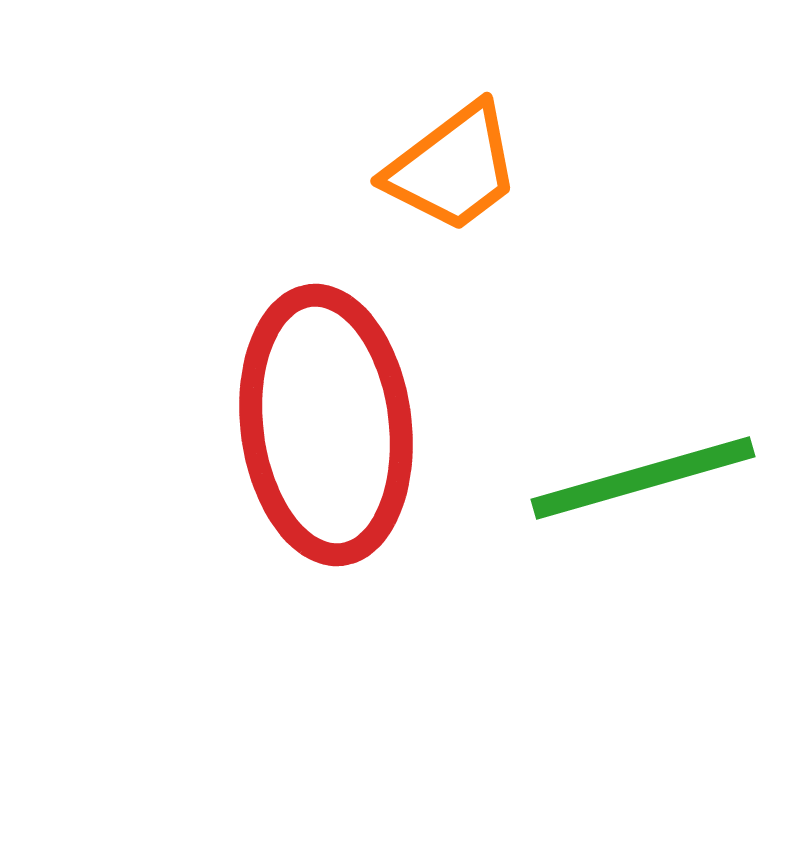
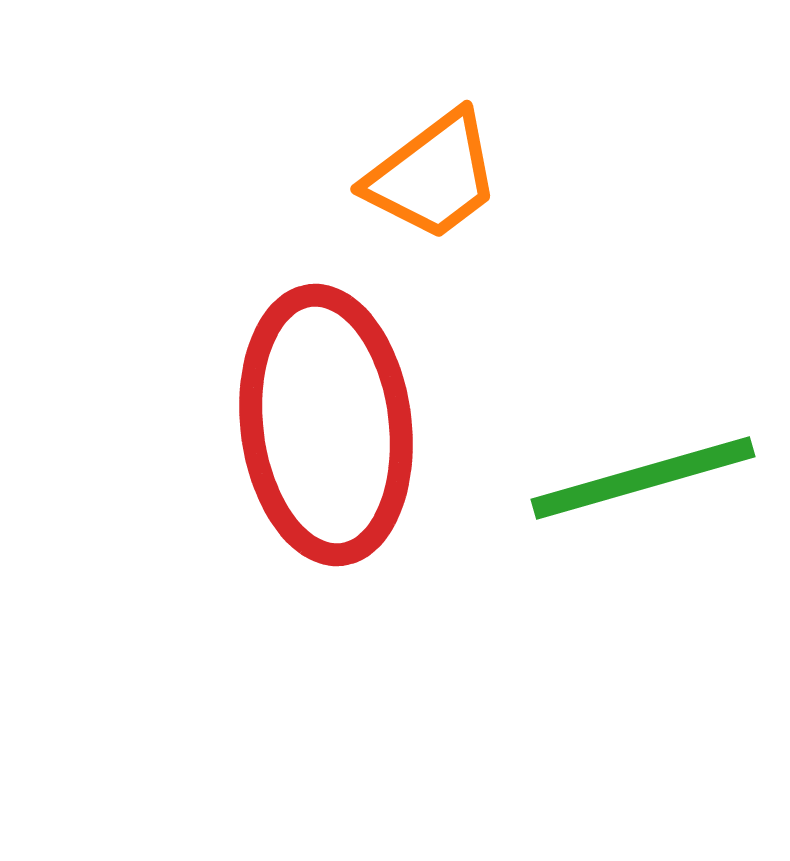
orange trapezoid: moved 20 px left, 8 px down
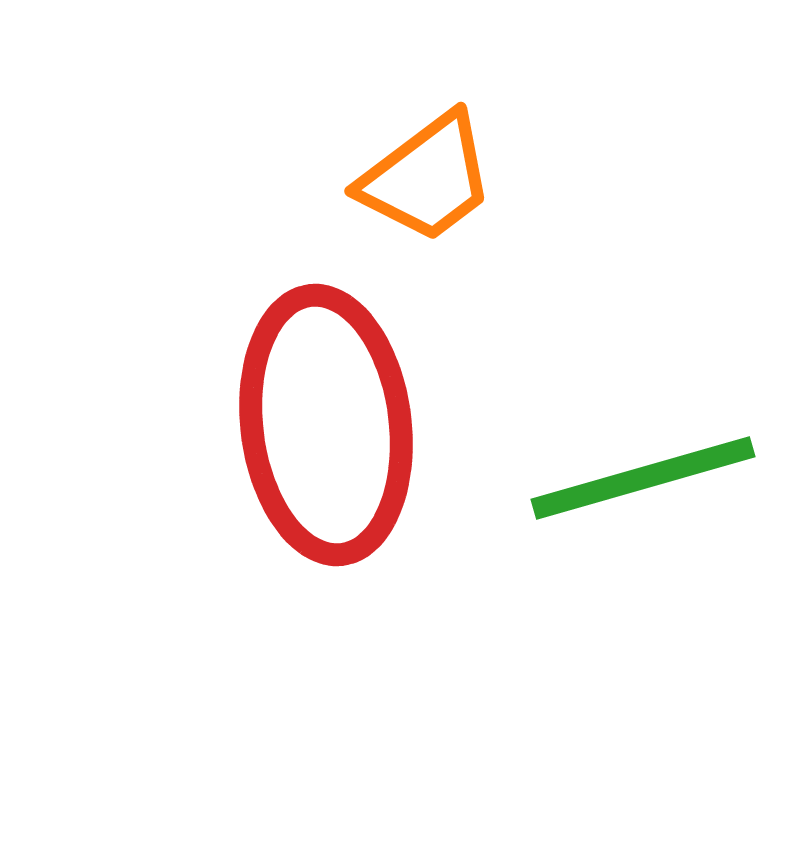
orange trapezoid: moved 6 px left, 2 px down
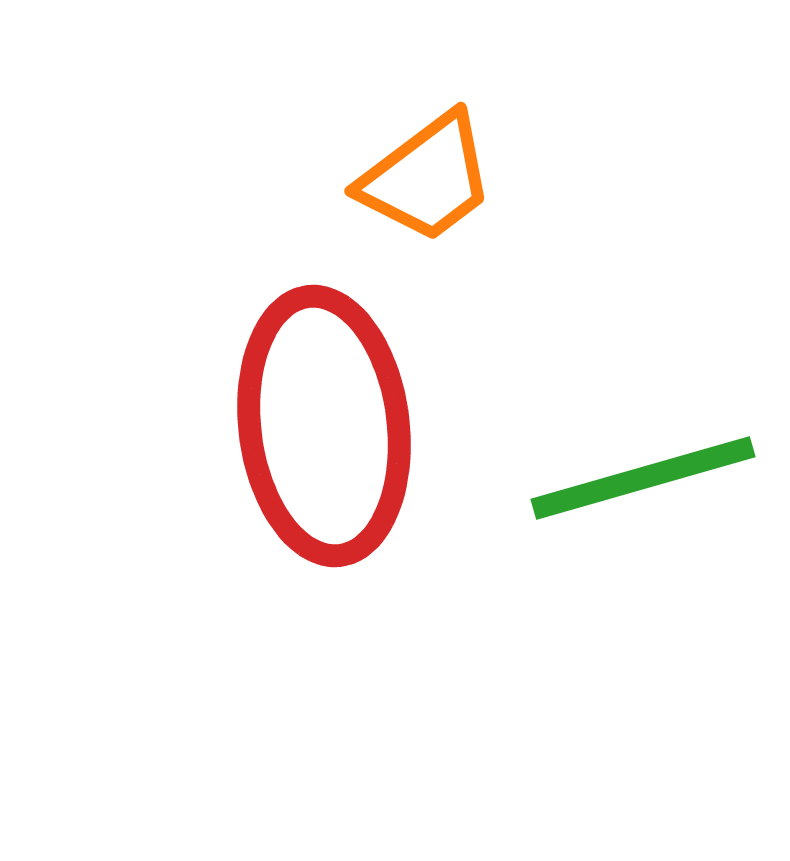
red ellipse: moved 2 px left, 1 px down
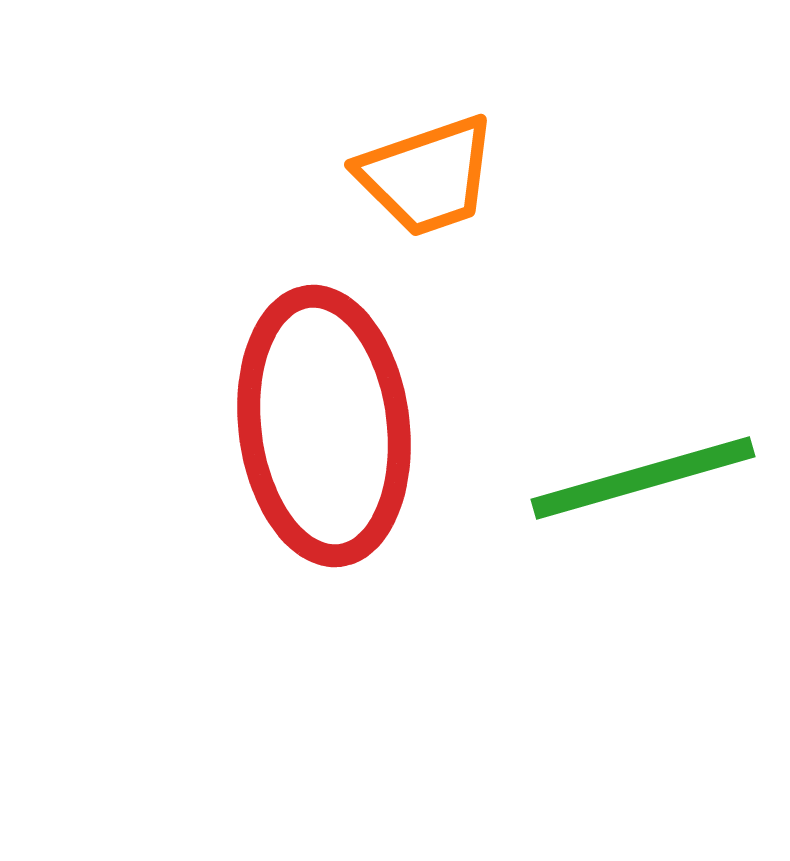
orange trapezoid: moved 2 px up; rotated 18 degrees clockwise
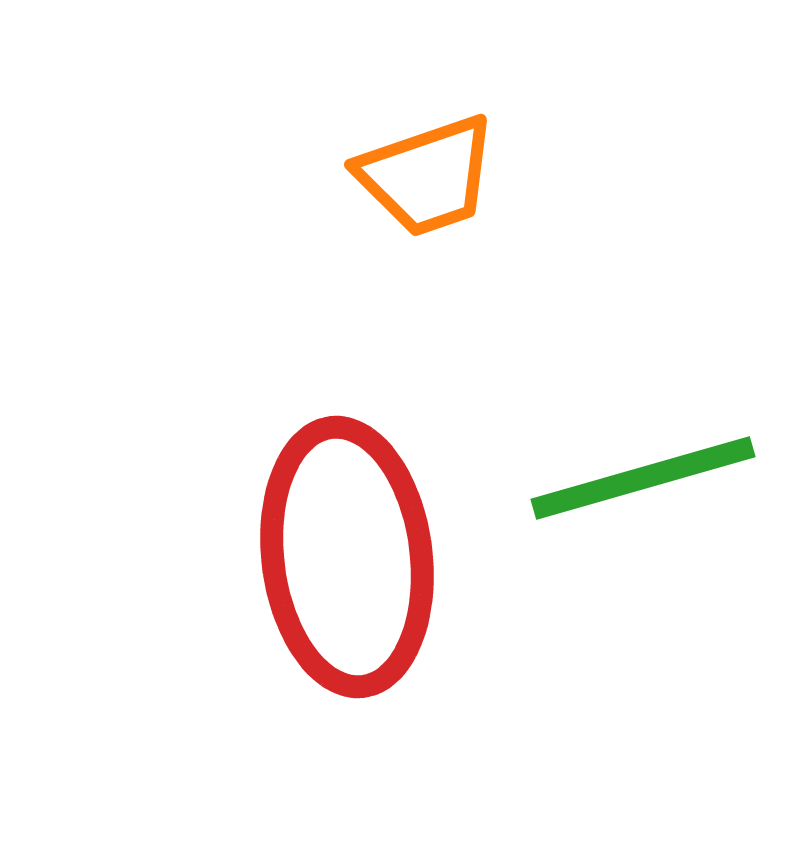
red ellipse: moved 23 px right, 131 px down
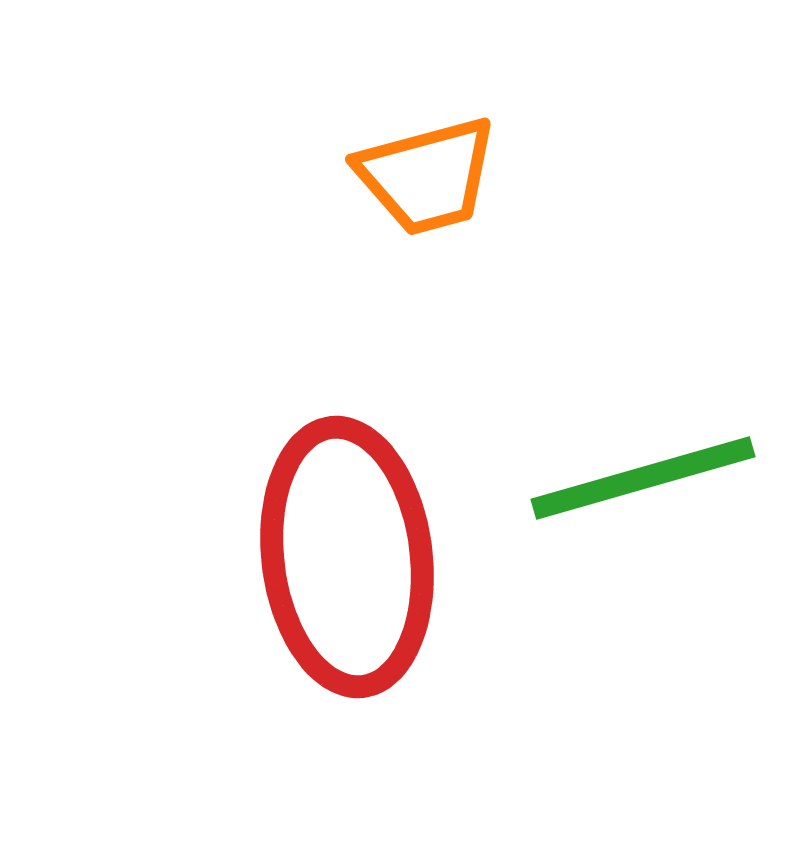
orange trapezoid: rotated 4 degrees clockwise
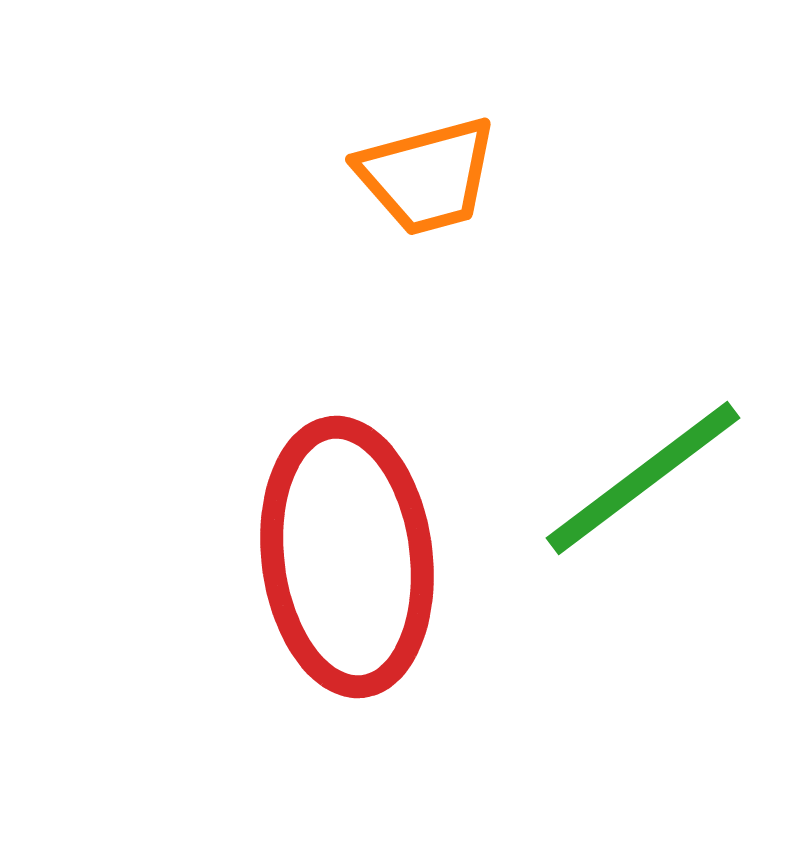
green line: rotated 21 degrees counterclockwise
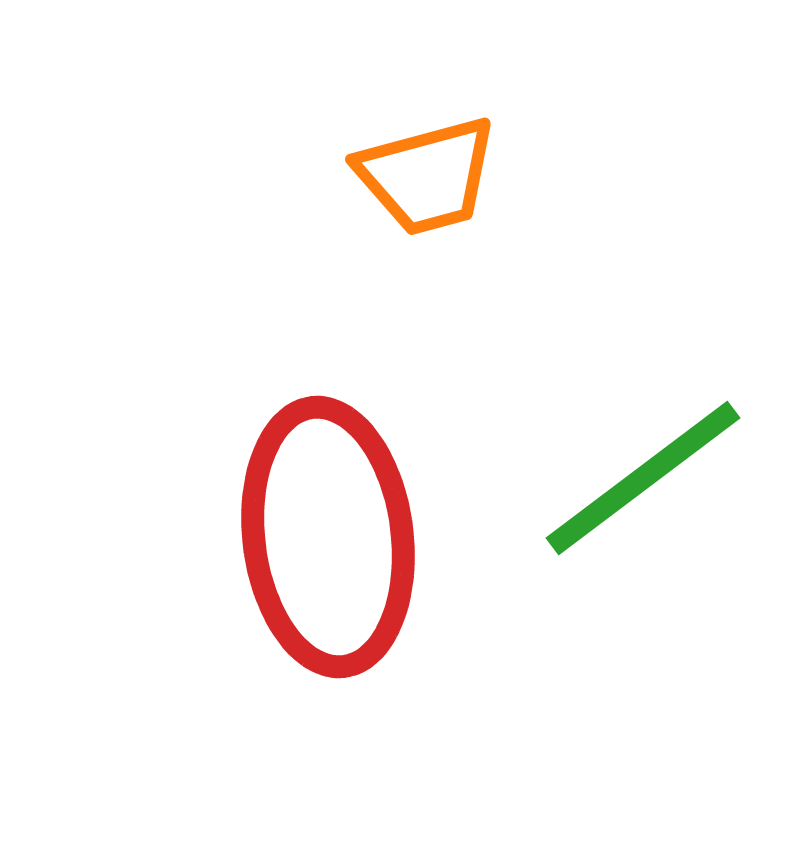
red ellipse: moved 19 px left, 20 px up
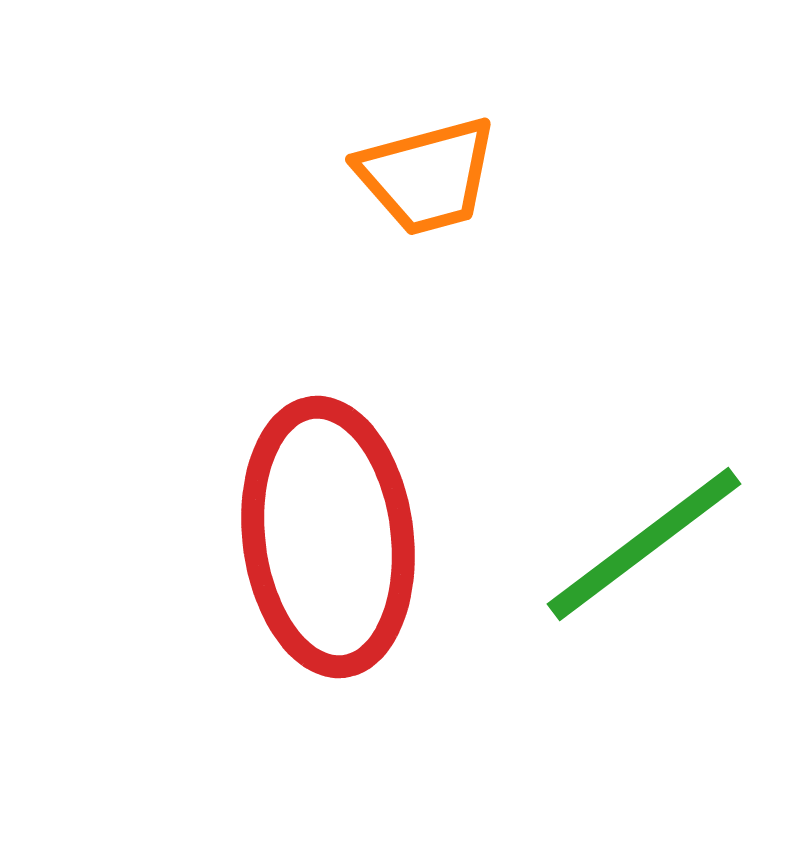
green line: moved 1 px right, 66 px down
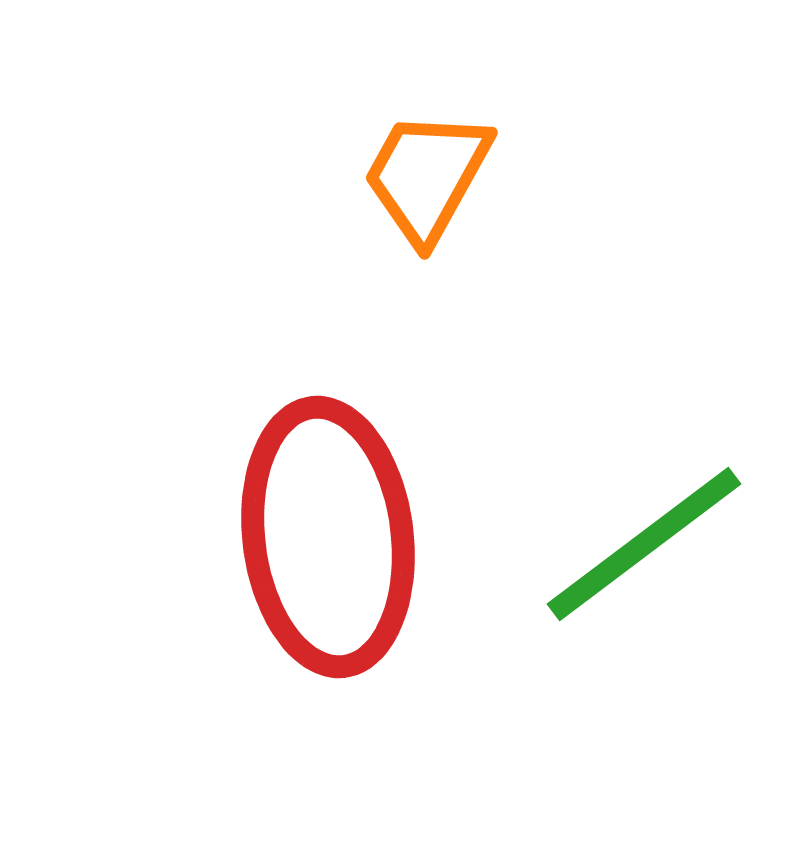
orange trapezoid: rotated 134 degrees clockwise
